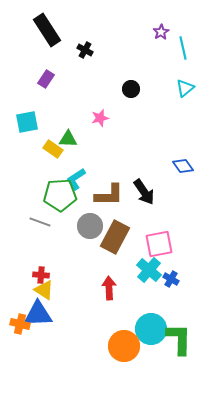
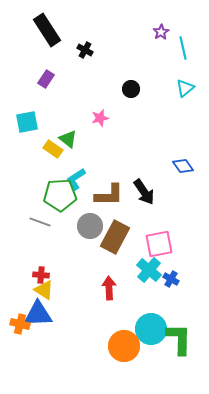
green triangle: rotated 36 degrees clockwise
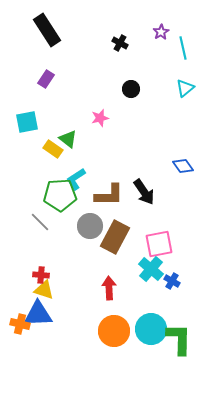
black cross: moved 35 px right, 7 px up
gray line: rotated 25 degrees clockwise
cyan cross: moved 2 px right, 1 px up
blue cross: moved 1 px right, 2 px down
yellow triangle: rotated 15 degrees counterclockwise
orange circle: moved 10 px left, 15 px up
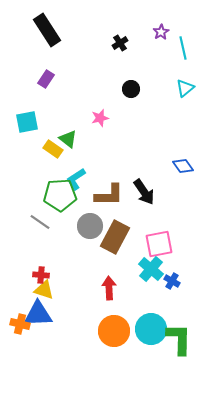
black cross: rotated 28 degrees clockwise
gray line: rotated 10 degrees counterclockwise
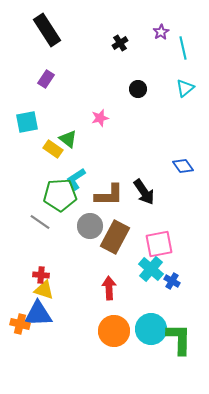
black circle: moved 7 px right
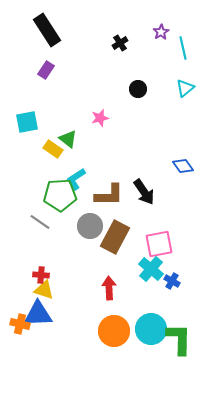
purple rectangle: moved 9 px up
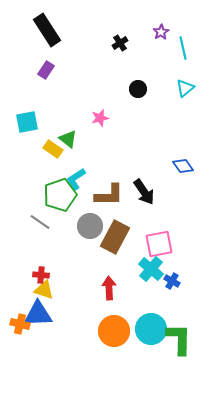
green pentagon: rotated 16 degrees counterclockwise
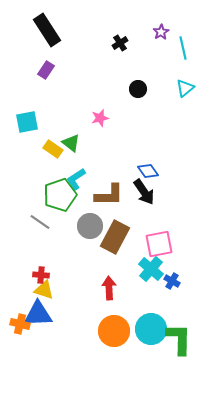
green triangle: moved 3 px right, 4 px down
blue diamond: moved 35 px left, 5 px down
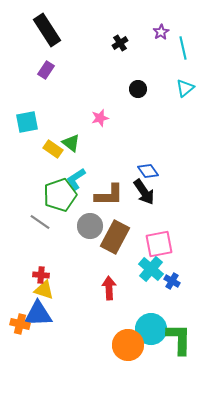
orange circle: moved 14 px right, 14 px down
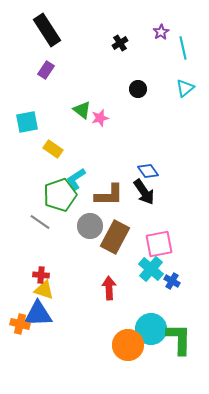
green triangle: moved 11 px right, 33 px up
